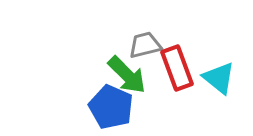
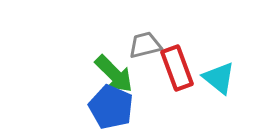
green arrow: moved 13 px left, 1 px up
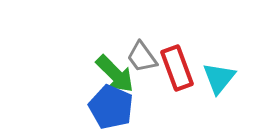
gray trapezoid: moved 3 px left, 12 px down; rotated 112 degrees counterclockwise
green arrow: moved 1 px right
cyan triangle: rotated 30 degrees clockwise
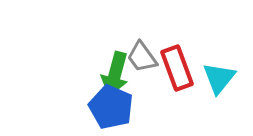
green arrow: rotated 60 degrees clockwise
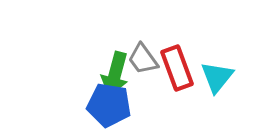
gray trapezoid: moved 1 px right, 2 px down
cyan triangle: moved 2 px left, 1 px up
blue pentagon: moved 2 px left, 2 px up; rotated 15 degrees counterclockwise
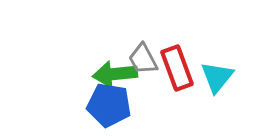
gray trapezoid: rotated 8 degrees clockwise
green arrow: rotated 69 degrees clockwise
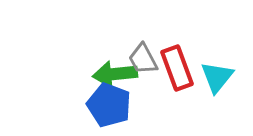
blue pentagon: rotated 12 degrees clockwise
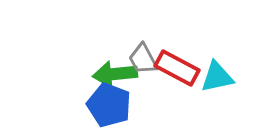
red rectangle: rotated 42 degrees counterclockwise
cyan triangle: rotated 39 degrees clockwise
